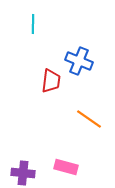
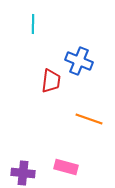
orange line: rotated 16 degrees counterclockwise
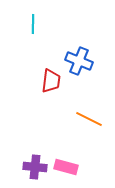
orange line: rotated 8 degrees clockwise
purple cross: moved 12 px right, 6 px up
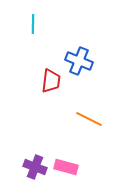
purple cross: rotated 15 degrees clockwise
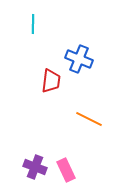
blue cross: moved 2 px up
pink rectangle: moved 3 px down; rotated 50 degrees clockwise
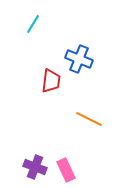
cyan line: rotated 30 degrees clockwise
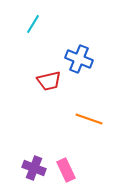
red trapezoid: moved 2 px left; rotated 70 degrees clockwise
orange line: rotated 8 degrees counterclockwise
purple cross: moved 1 px left, 1 px down
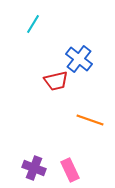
blue cross: rotated 16 degrees clockwise
red trapezoid: moved 7 px right
orange line: moved 1 px right, 1 px down
pink rectangle: moved 4 px right
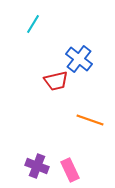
purple cross: moved 3 px right, 2 px up
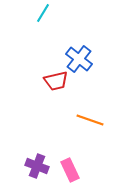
cyan line: moved 10 px right, 11 px up
